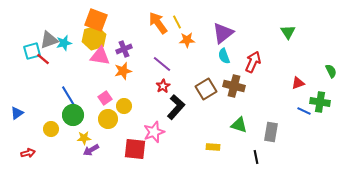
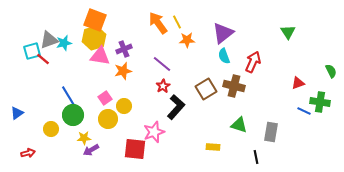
orange square at (96, 20): moved 1 px left
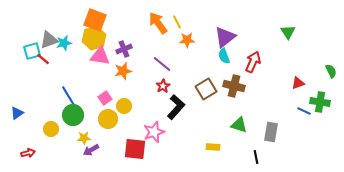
purple triangle at (223, 33): moved 2 px right, 4 px down
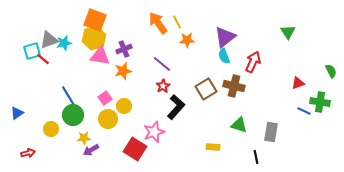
red square at (135, 149): rotated 25 degrees clockwise
